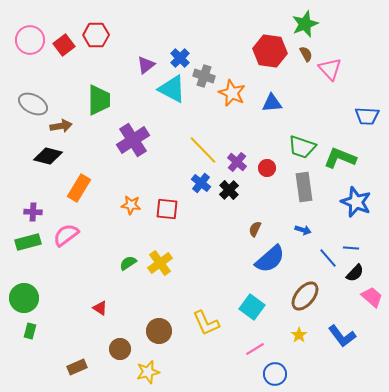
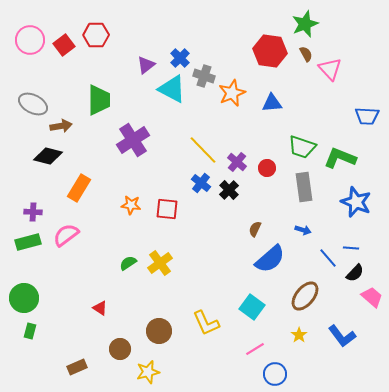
orange star at (232, 93): rotated 24 degrees clockwise
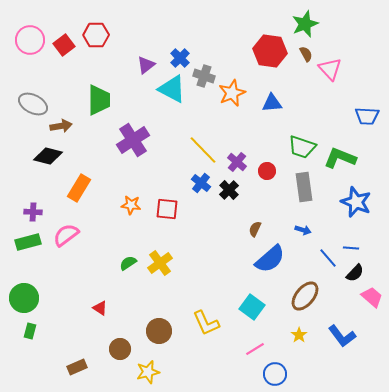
red circle at (267, 168): moved 3 px down
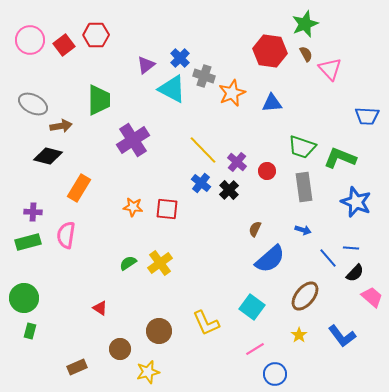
orange star at (131, 205): moved 2 px right, 2 px down
pink semicircle at (66, 235): rotated 44 degrees counterclockwise
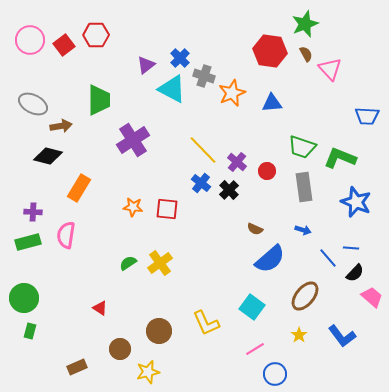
brown semicircle at (255, 229): rotated 91 degrees counterclockwise
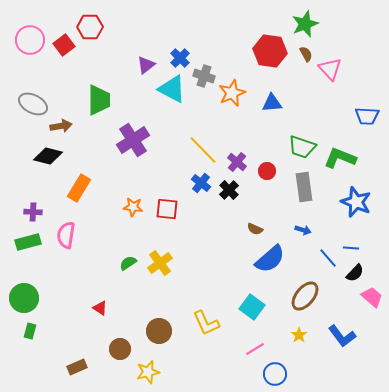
red hexagon at (96, 35): moved 6 px left, 8 px up
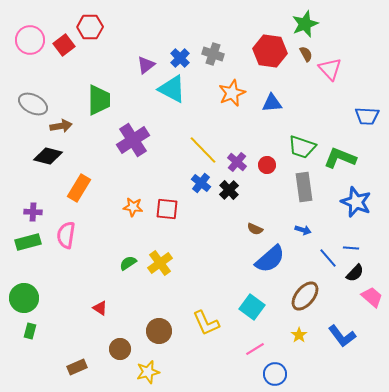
gray cross at (204, 76): moved 9 px right, 22 px up
red circle at (267, 171): moved 6 px up
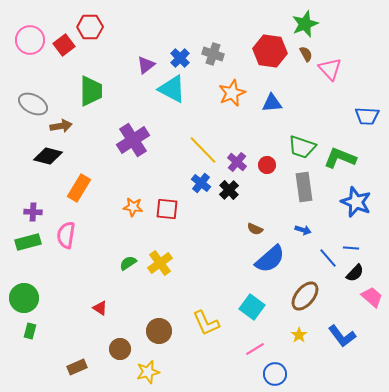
green trapezoid at (99, 100): moved 8 px left, 9 px up
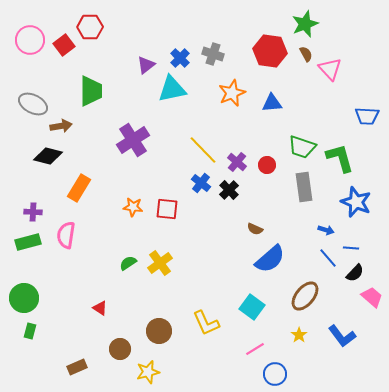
cyan triangle at (172, 89): rotated 40 degrees counterclockwise
green L-shape at (340, 158): rotated 52 degrees clockwise
blue arrow at (303, 230): moved 23 px right
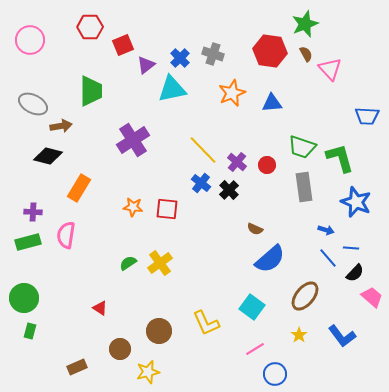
red square at (64, 45): moved 59 px right; rotated 15 degrees clockwise
